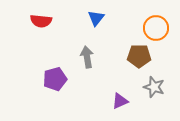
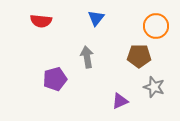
orange circle: moved 2 px up
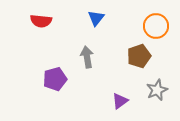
brown pentagon: rotated 20 degrees counterclockwise
gray star: moved 3 px right, 3 px down; rotated 30 degrees clockwise
purple triangle: rotated 12 degrees counterclockwise
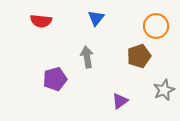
gray star: moved 7 px right
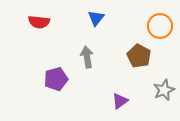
red semicircle: moved 2 px left, 1 px down
orange circle: moved 4 px right
brown pentagon: rotated 25 degrees counterclockwise
purple pentagon: moved 1 px right
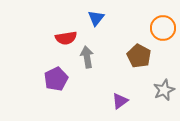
red semicircle: moved 27 px right, 16 px down; rotated 15 degrees counterclockwise
orange circle: moved 3 px right, 2 px down
purple pentagon: rotated 10 degrees counterclockwise
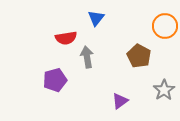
orange circle: moved 2 px right, 2 px up
purple pentagon: moved 1 px left, 1 px down; rotated 10 degrees clockwise
gray star: rotated 10 degrees counterclockwise
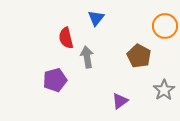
red semicircle: rotated 85 degrees clockwise
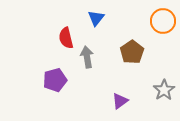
orange circle: moved 2 px left, 5 px up
brown pentagon: moved 7 px left, 4 px up; rotated 10 degrees clockwise
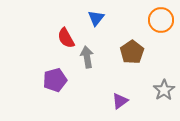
orange circle: moved 2 px left, 1 px up
red semicircle: rotated 15 degrees counterclockwise
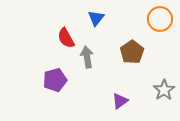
orange circle: moved 1 px left, 1 px up
